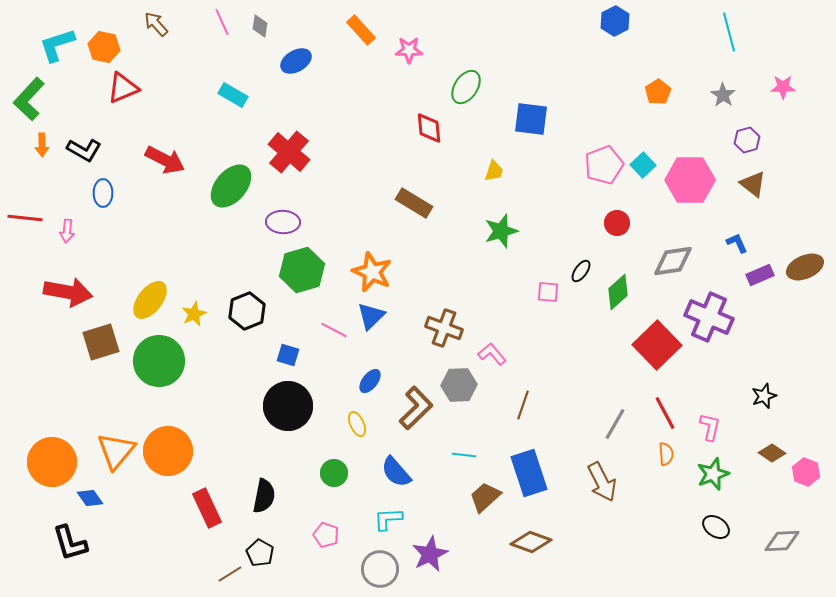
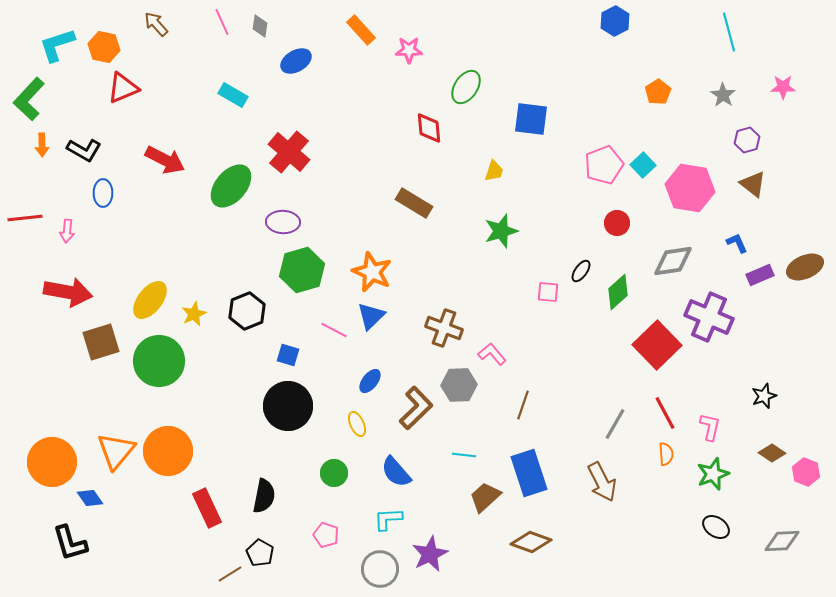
pink hexagon at (690, 180): moved 8 px down; rotated 9 degrees clockwise
red line at (25, 218): rotated 12 degrees counterclockwise
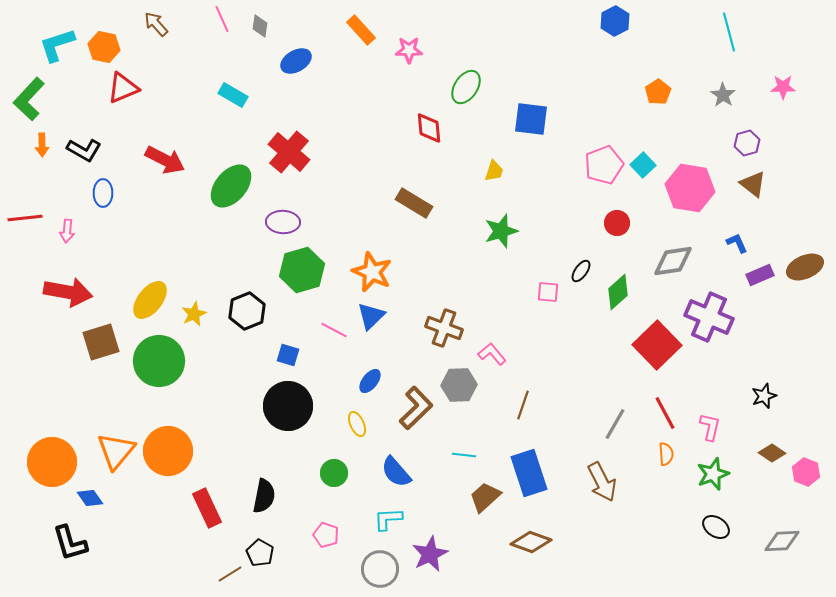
pink line at (222, 22): moved 3 px up
purple hexagon at (747, 140): moved 3 px down
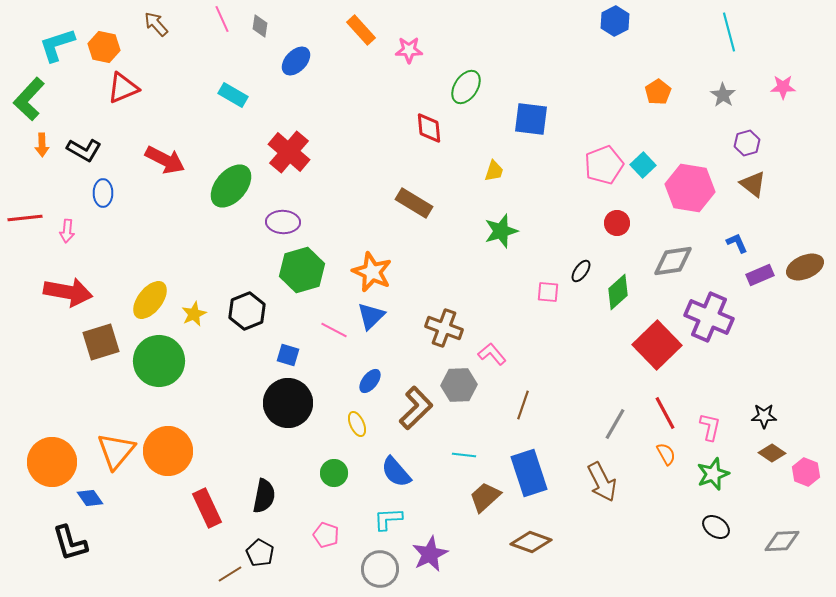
blue ellipse at (296, 61): rotated 16 degrees counterclockwise
black star at (764, 396): moved 20 px down; rotated 20 degrees clockwise
black circle at (288, 406): moved 3 px up
orange semicircle at (666, 454): rotated 25 degrees counterclockwise
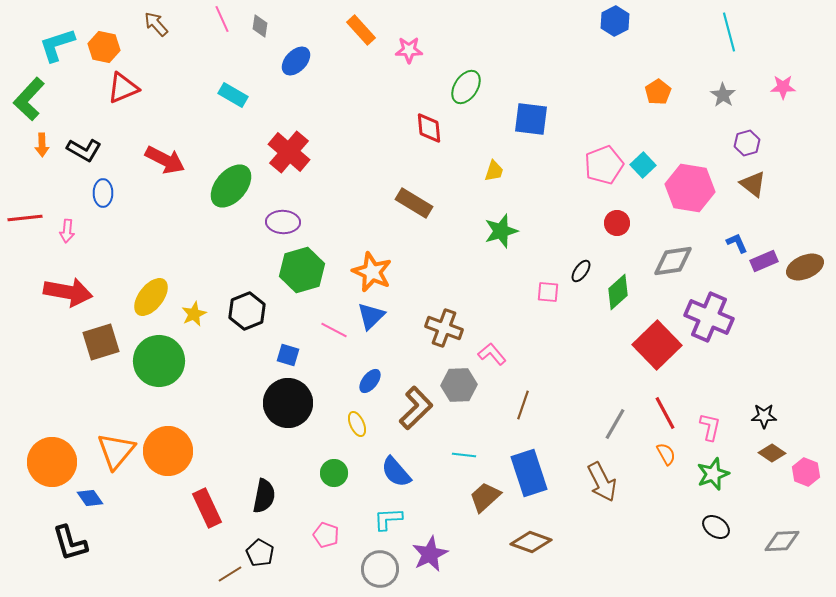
purple rectangle at (760, 275): moved 4 px right, 14 px up
yellow ellipse at (150, 300): moved 1 px right, 3 px up
